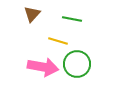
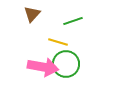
green line: moved 1 px right, 2 px down; rotated 30 degrees counterclockwise
yellow line: moved 1 px down
green circle: moved 11 px left
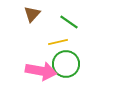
green line: moved 4 px left, 1 px down; rotated 54 degrees clockwise
yellow line: rotated 30 degrees counterclockwise
pink arrow: moved 2 px left, 4 px down
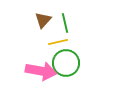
brown triangle: moved 11 px right, 6 px down
green line: moved 4 px left, 1 px down; rotated 42 degrees clockwise
green circle: moved 1 px up
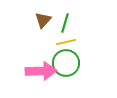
green line: rotated 30 degrees clockwise
yellow line: moved 8 px right
pink arrow: rotated 12 degrees counterclockwise
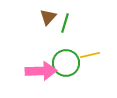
brown triangle: moved 5 px right, 3 px up
yellow line: moved 24 px right, 13 px down
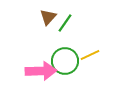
green line: rotated 18 degrees clockwise
yellow line: rotated 12 degrees counterclockwise
green circle: moved 1 px left, 2 px up
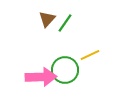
brown triangle: moved 1 px left, 2 px down
green circle: moved 9 px down
pink arrow: moved 6 px down
